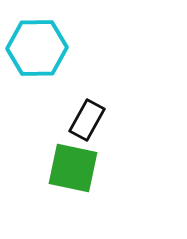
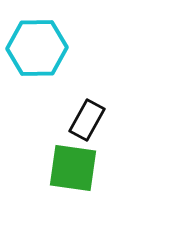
green square: rotated 4 degrees counterclockwise
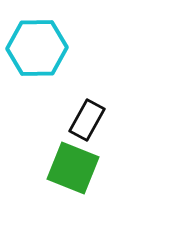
green square: rotated 14 degrees clockwise
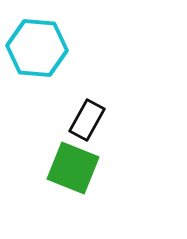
cyan hexagon: rotated 6 degrees clockwise
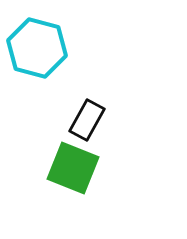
cyan hexagon: rotated 10 degrees clockwise
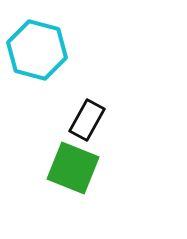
cyan hexagon: moved 2 px down
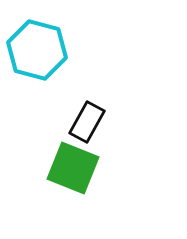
black rectangle: moved 2 px down
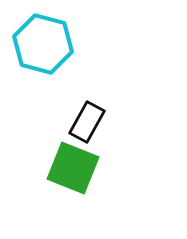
cyan hexagon: moved 6 px right, 6 px up
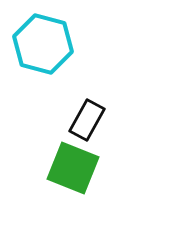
black rectangle: moved 2 px up
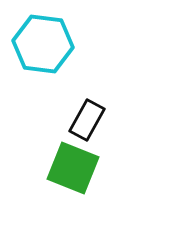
cyan hexagon: rotated 8 degrees counterclockwise
